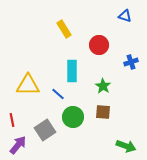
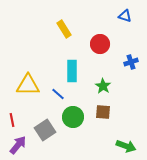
red circle: moved 1 px right, 1 px up
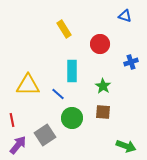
green circle: moved 1 px left, 1 px down
gray square: moved 5 px down
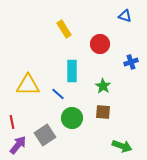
red line: moved 2 px down
green arrow: moved 4 px left
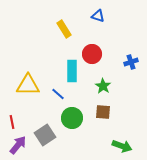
blue triangle: moved 27 px left
red circle: moved 8 px left, 10 px down
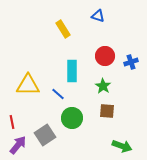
yellow rectangle: moved 1 px left
red circle: moved 13 px right, 2 px down
brown square: moved 4 px right, 1 px up
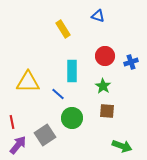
yellow triangle: moved 3 px up
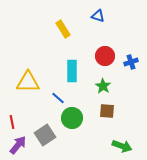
blue line: moved 4 px down
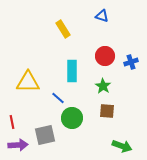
blue triangle: moved 4 px right
gray square: rotated 20 degrees clockwise
purple arrow: rotated 48 degrees clockwise
